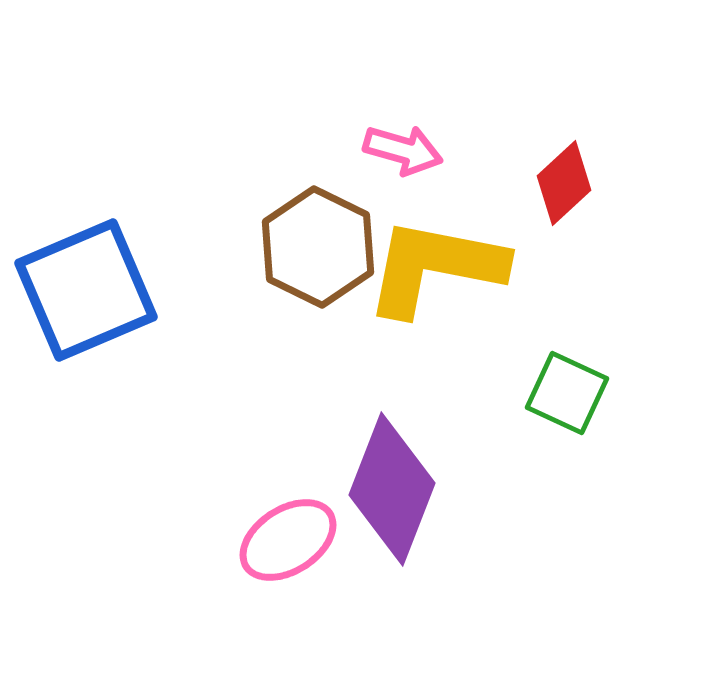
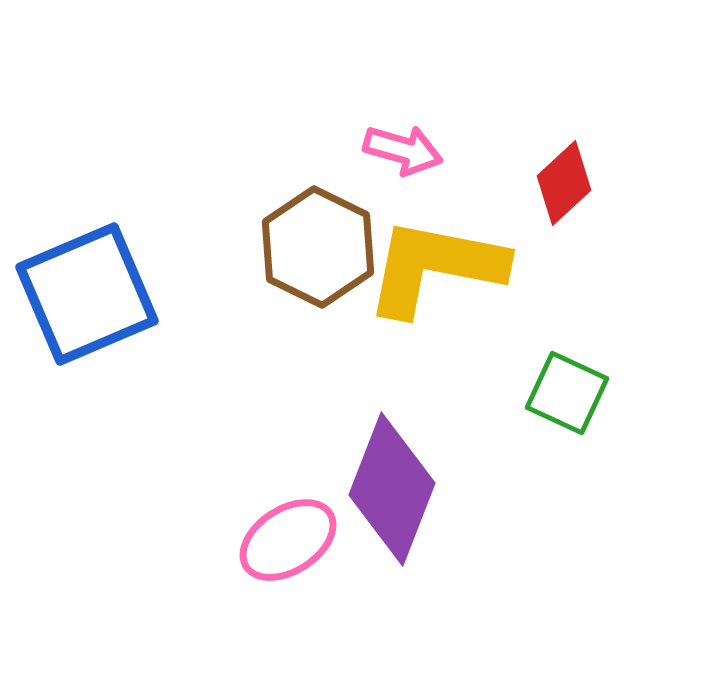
blue square: moved 1 px right, 4 px down
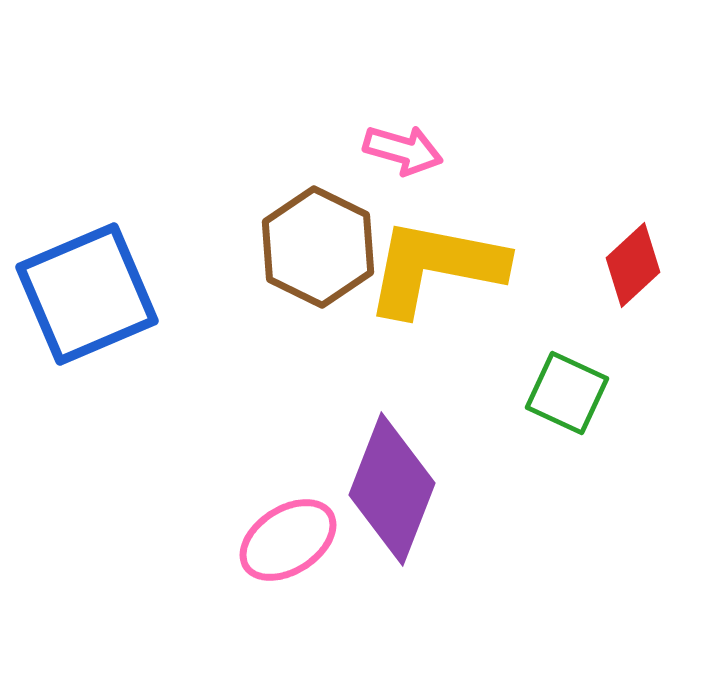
red diamond: moved 69 px right, 82 px down
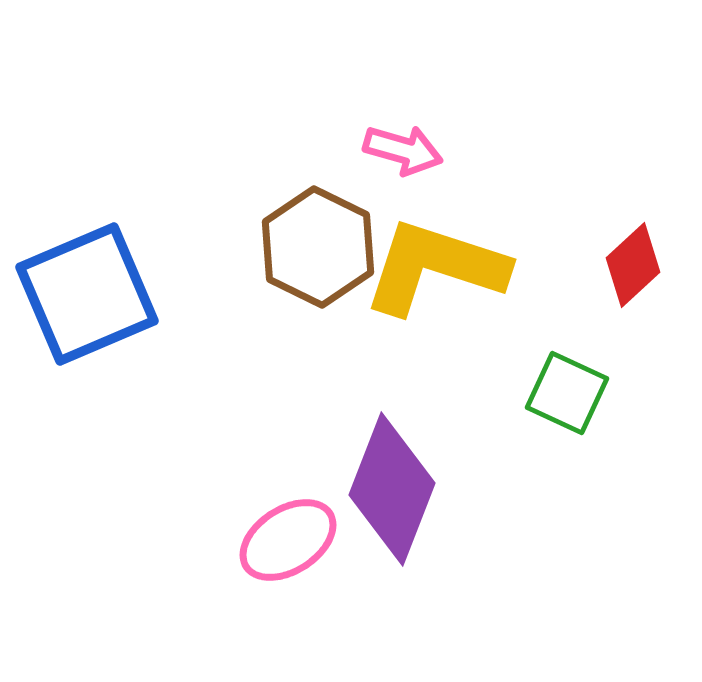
yellow L-shape: rotated 7 degrees clockwise
